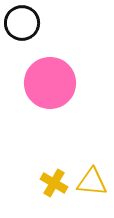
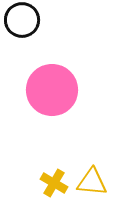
black circle: moved 3 px up
pink circle: moved 2 px right, 7 px down
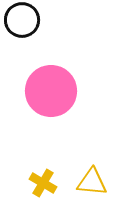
pink circle: moved 1 px left, 1 px down
yellow cross: moved 11 px left
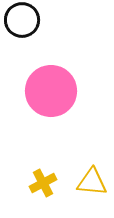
yellow cross: rotated 32 degrees clockwise
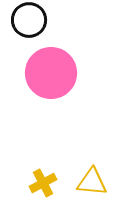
black circle: moved 7 px right
pink circle: moved 18 px up
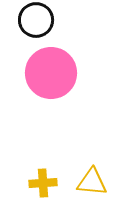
black circle: moved 7 px right
yellow cross: rotated 24 degrees clockwise
